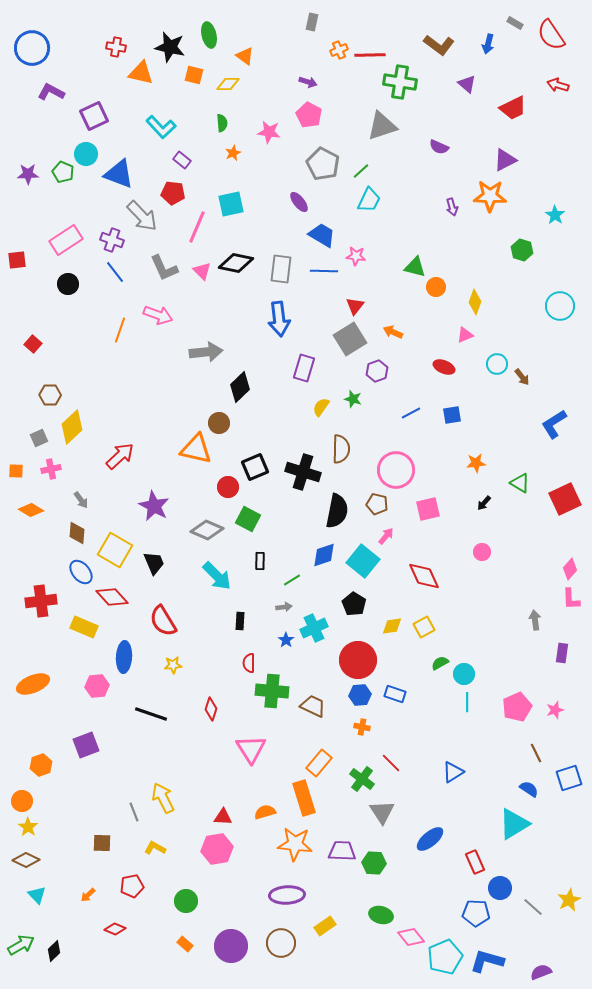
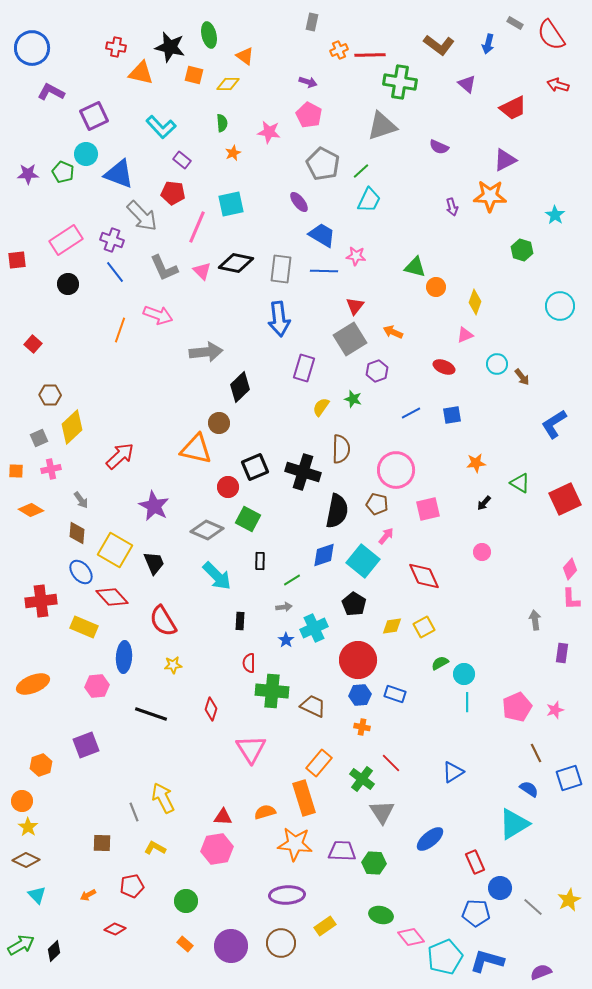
orange arrow at (88, 895): rotated 14 degrees clockwise
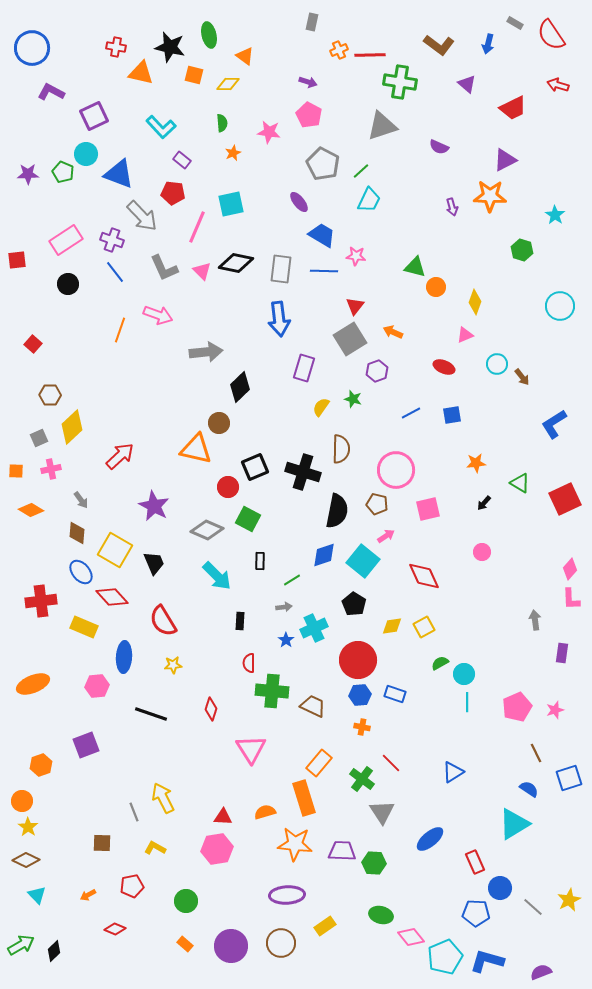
pink arrow at (386, 536): rotated 18 degrees clockwise
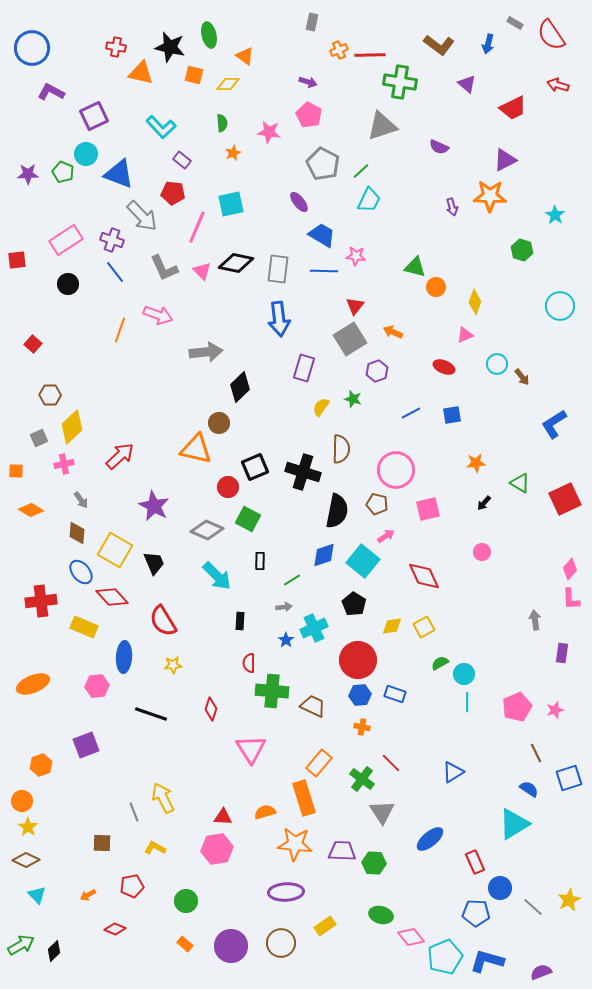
gray rectangle at (281, 269): moved 3 px left
pink cross at (51, 469): moved 13 px right, 5 px up
purple ellipse at (287, 895): moved 1 px left, 3 px up
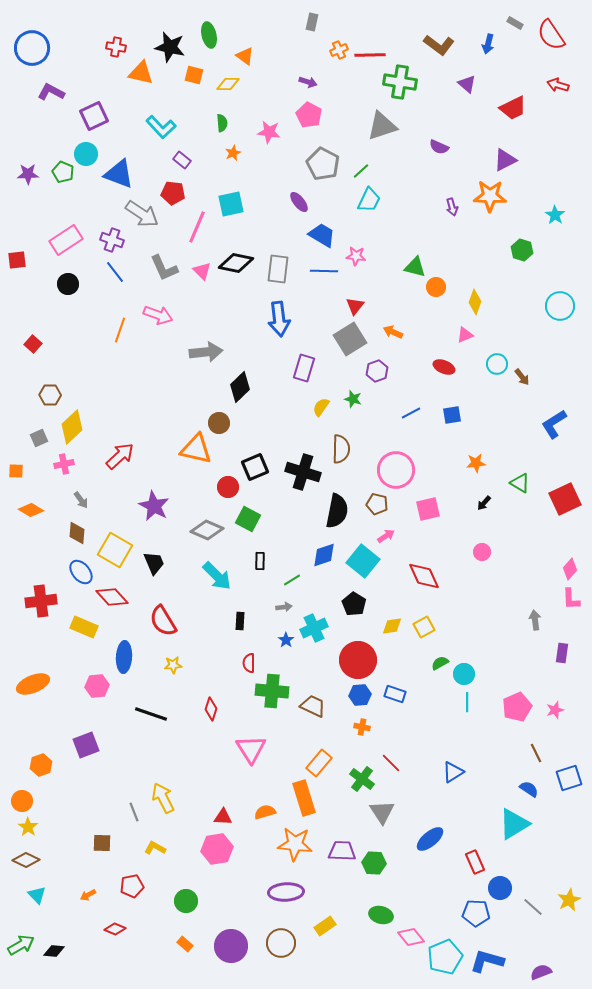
gray arrow at (142, 216): moved 2 px up; rotated 12 degrees counterclockwise
black diamond at (54, 951): rotated 50 degrees clockwise
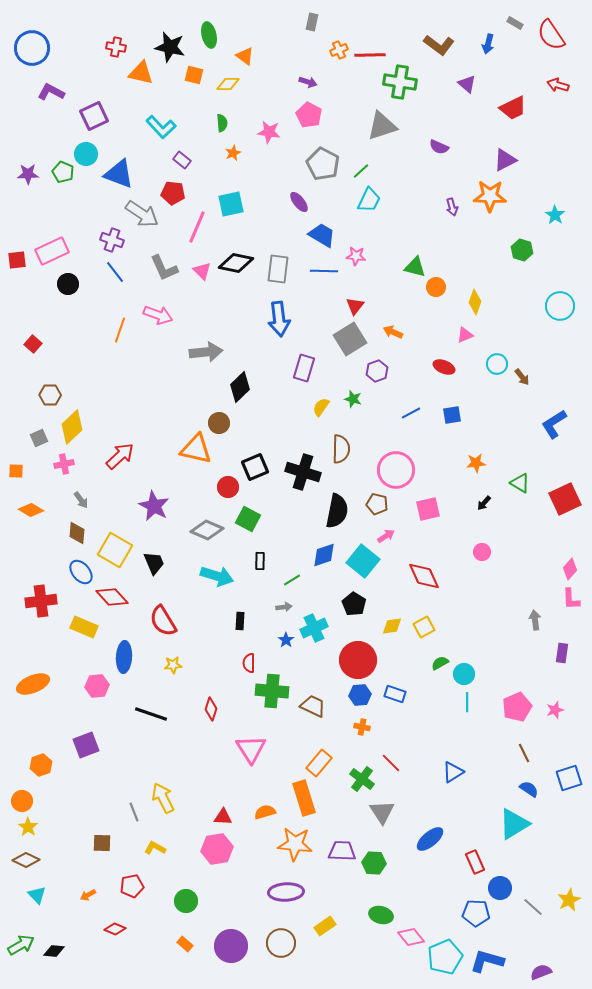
pink rectangle at (66, 240): moved 14 px left, 11 px down; rotated 8 degrees clockwise
cyan arrow at (217, 576): rotated 28 degrees counterclockwise
brown line at (536, 753): moved 12 px left
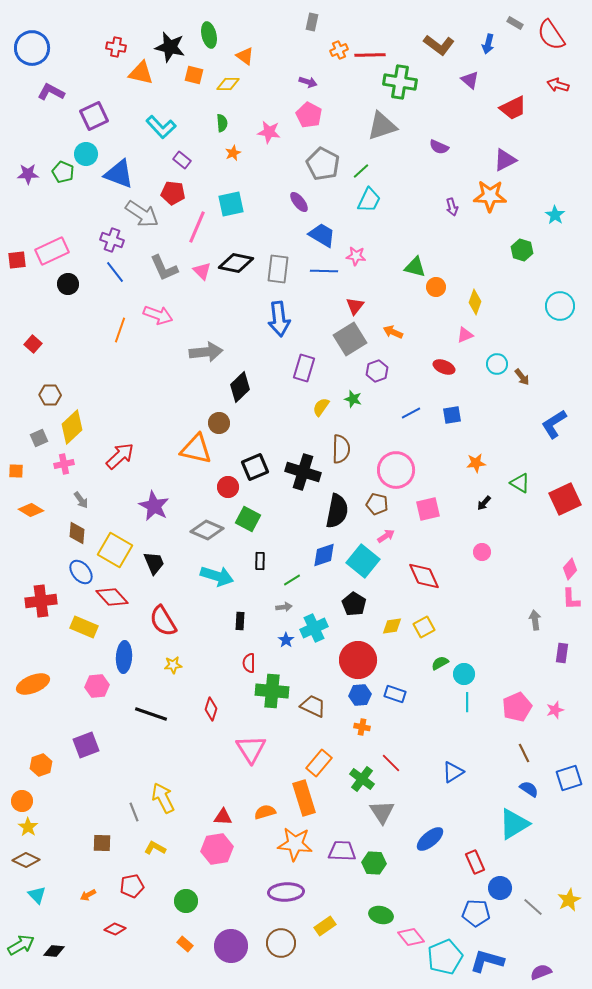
purple triangle at (467, 84): moved 3 px right, 4 px up
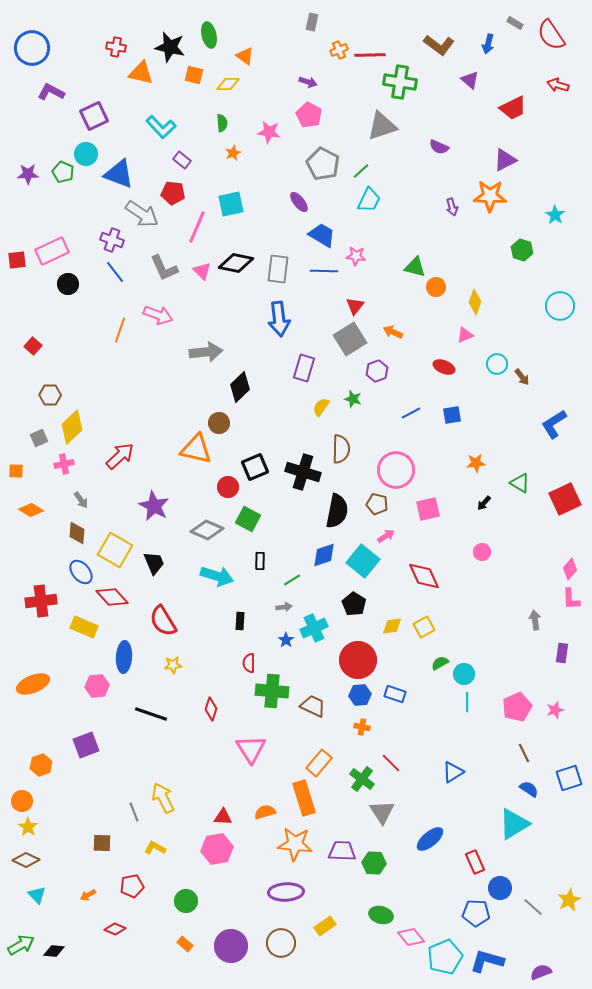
red square at (33, 344): moved 2 px down
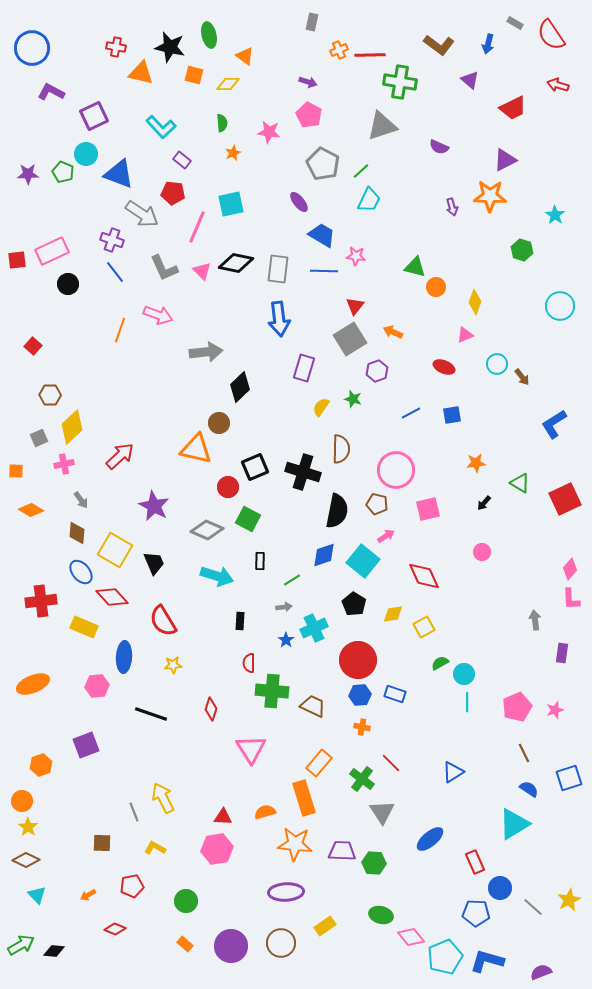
yellow diamond at (392, 626): moved 1 px right, 12 px up
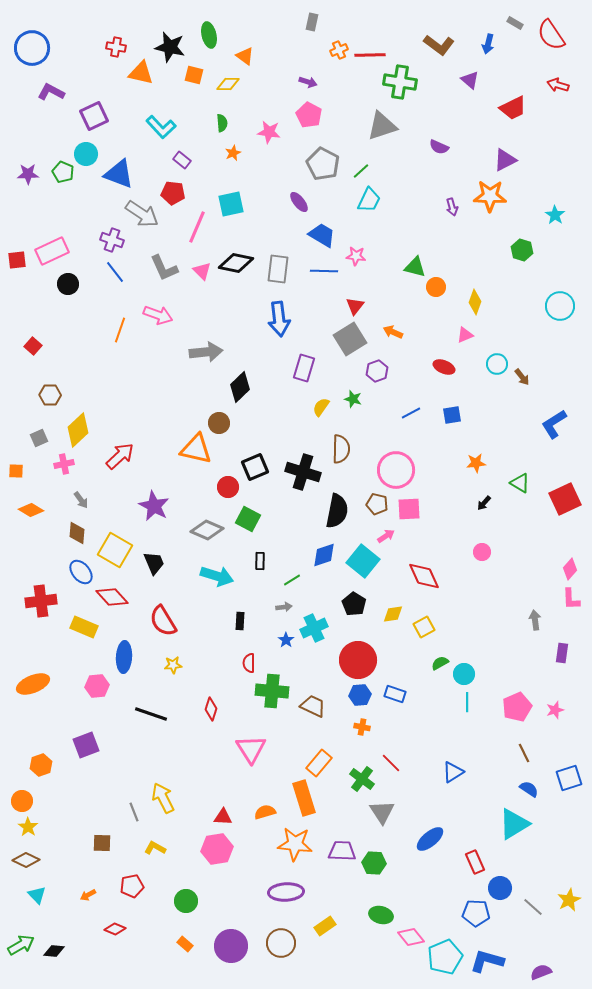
yellow diamond at (72, 427): moved 6 px right, 3 px down
pink square at (428, 509): moved 19 px left; rotated 10 degrees clockwise
